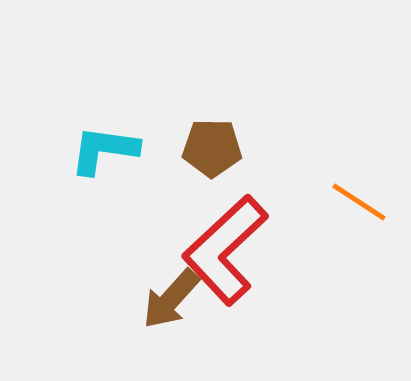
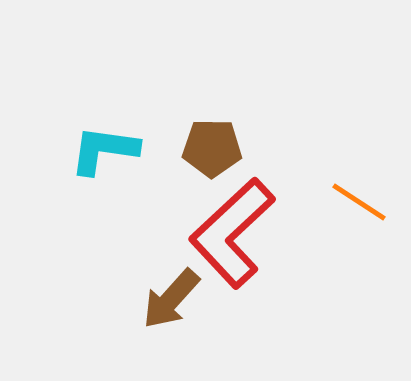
red L-shape: moved 7 px right, 17 px up
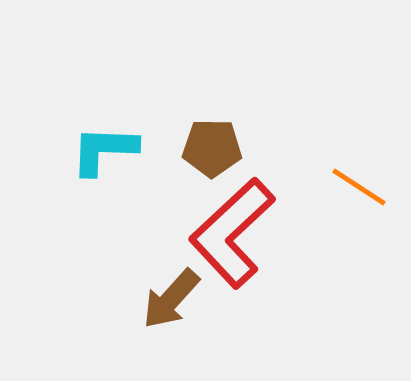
cyan L-shape: rotated 6 degrees counterclockwise
orange line: moved 15 px up
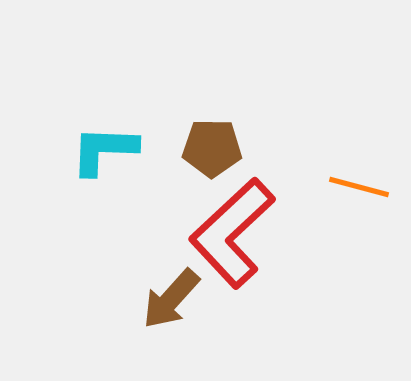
orange line: rotated 18 degrees counterclockwise
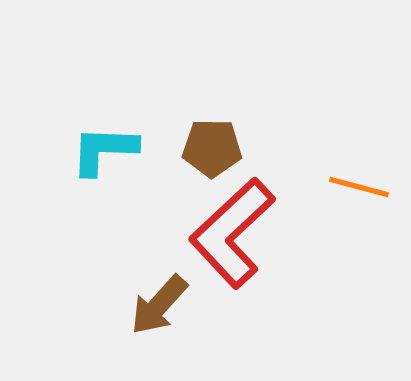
brown arrow: moved 12 px left, 6 px down
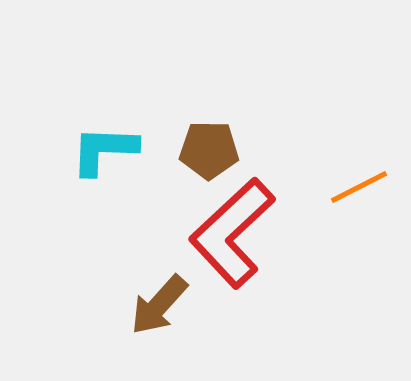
brown pentagon: moved 3 px left, 2 px down
orange line: rotated 42 degrees counterclockwise
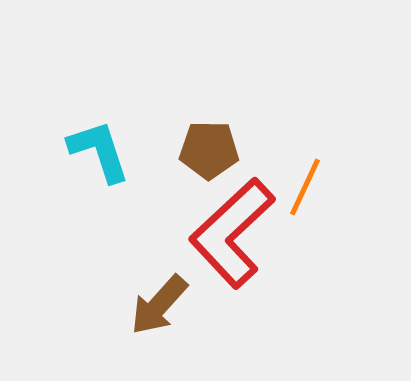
cyan L-shape: moved 5 px left, 1 px down; rotated 70 degrees clockwise
orange line: moved 54 px left; rotated 38 degrees counterclockwise
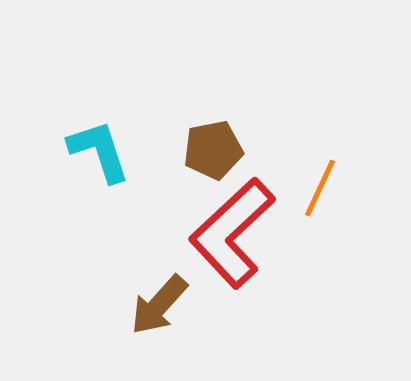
brown pentagon: moved 4 px right; rotated 12 degrees counterclockwise
orange line: moved 15 px right, 1 px down
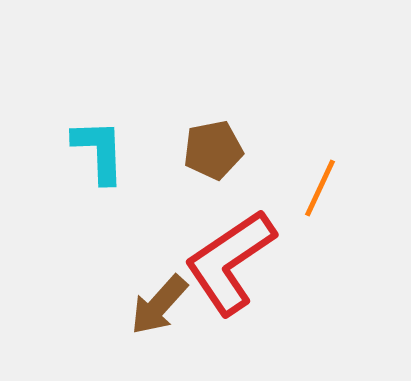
cyan L-shape: rotated 16 degrees clockwise
red L-shape: moved 2 px left, 29 px down; rotated 9 degrees clockwise
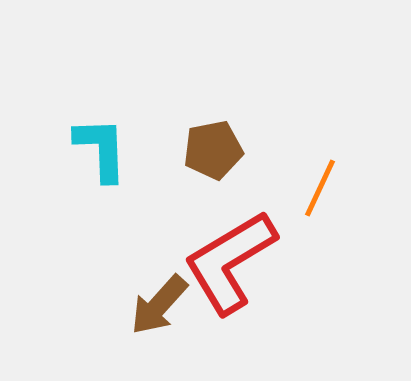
cyan L-shape: moved 2 px right, 2 px up
red L-shape: rotated 3 degrees clockwise
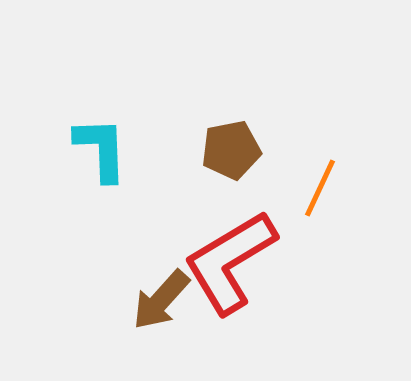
brown pentagon: moved 18 px right
brown arrow: moved 2 px right, 5 px up
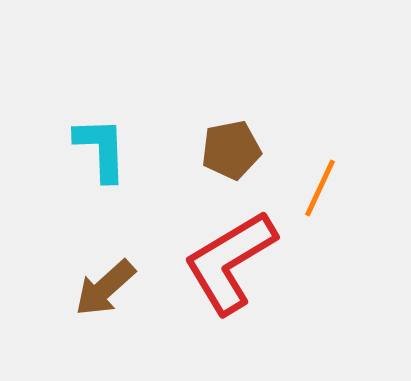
brown arrow: moved 56 px left, 12 px up; rotated 6 degrees clockwise
